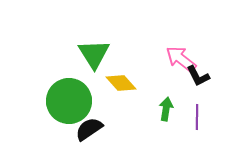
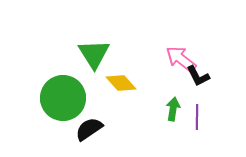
green circle: moved 6 px left, 3 px up
green arrow: moved 7 px right
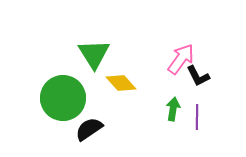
pink arrow: rotated 88 degrees clockwise
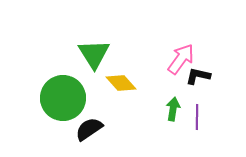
black L-shape: rotated 130 degrees clockwise
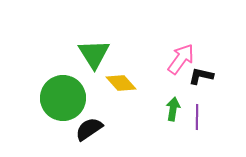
black L-shape: moved 3 px right
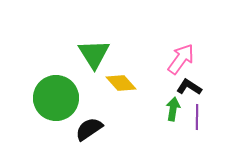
black L-shape: moved 12 px left, 11 px down; rotated 20 degrees clockwise
green circle: moved 7 px left
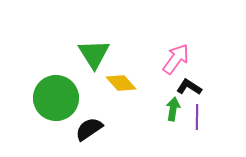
pink arrow: moved 5 px left
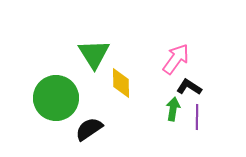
yellow diamond: rotated 40 degrees clockwise
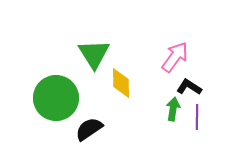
pink arrow: moved 1 px left, 2 px up
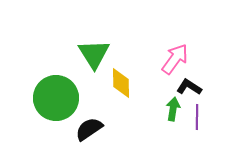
pink arrow: moved 2 px down
